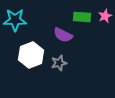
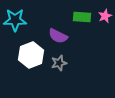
purple semicircle: moved 5 px left, 1 px down
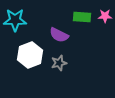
pink star: rotated 24 degrees clockwise
purple semicircle: moved 1 px right, 1 px up
white hexagon: moved 1 px left
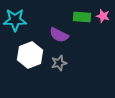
pink star: moved 2 px left; rotated 16 degrees clockwise
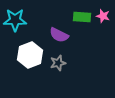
gray star: moved 1 px left
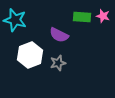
cyan star: rotated 15 degrees clockwise
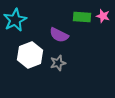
cyan star: rotated 30 degrees clockwise
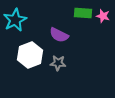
green rectangle: moved 1 px right, 4 px up
gray star: rotated 21 degrees clockwise
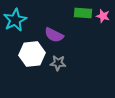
purple semicircle: moved 5 px left
white hexagon: moved 2 px right, 1 px up; rotated 15 degrees clockwise
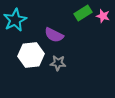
green rectangle: rotated 36 degrees counterclockwise
white hexagon: moved 1 px left, 1 px down
